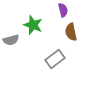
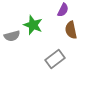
purple semicircle: rotated 40 degrees clockwise
brown semicircle: moved 2 px up
gray semicircle: moved 1 px right, 4 px up
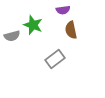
purple semicircle: rotated 56 degrees clockwise
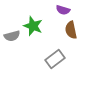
purple semicircle: rotated 24 degrees clockwise
green star: moved 1 px down
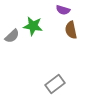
green star: rotated 12 degrees counterclockwise
gray semicircle: rotated 28 degrees counterclockwise
gray rectangle: moved 25 px down
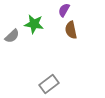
purple semicircle: moved 1 px right; rotated 104 degrees clockwise
green star: moved 1 px right, 2 px up
gray rectangle: moved 6 px left
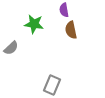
purple semicircle: rotated 40 degrees counterclockwise
gray semicircle: moved 1 px left, 12 px down
gray rectangle: moved 3 px right, 1 px down; rotated 30 degrees counterclockwise
